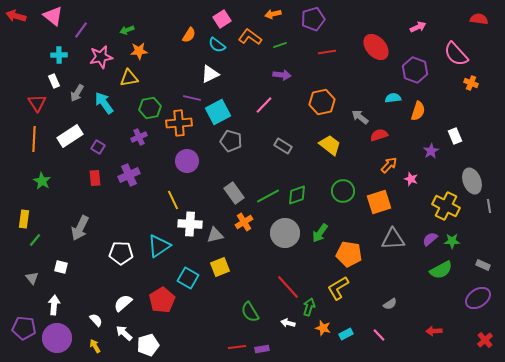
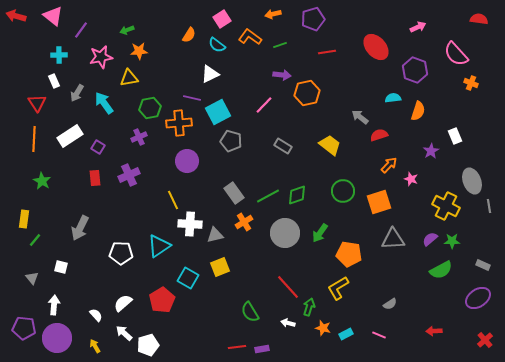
orange hexagon at (322, 102): moved 15 px left, 9 px up
white semicircle at (96, 320): moved 5 px up
pink line at (379, 335): rotated 24 degrees counterclockwise
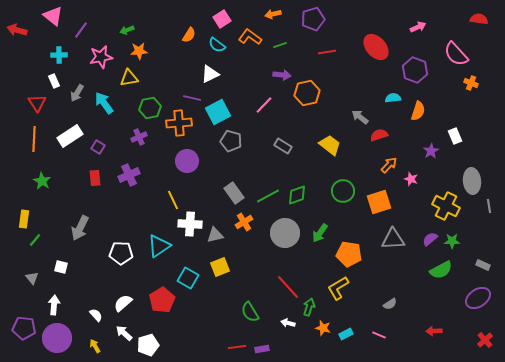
red arrow at (16, 16): moved 1 px right, 14 px down
gray ellipse at (472, 181): rotated 15 degrees clockwise
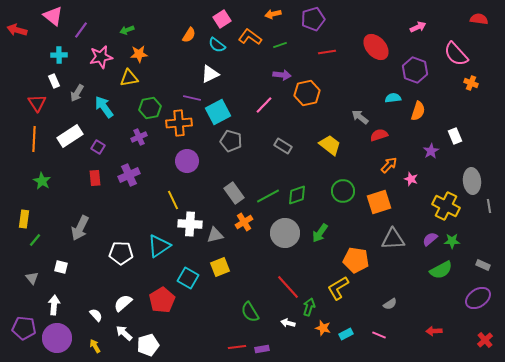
orange star at (139, 51): moved 3 px down
cyan arrow at (104, 103): moved 4 px down
orange pentagon at (349, 254): moved 7 px right, 6 px down
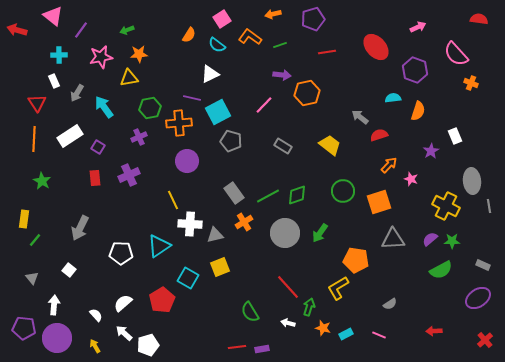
white square at (61, 267): moved 8 px right, 3 px down; rotated 24 degrees clockwise
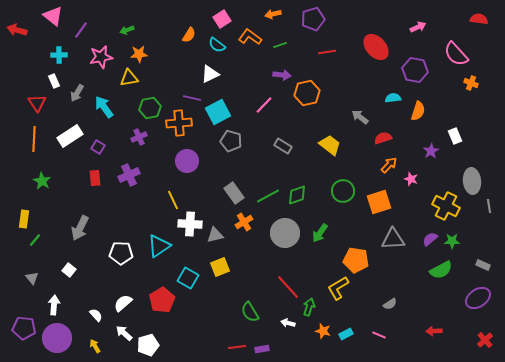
purple hexagon at (415, 70): rotated 10 degrees counterclockwise
red semicircle at (379, 135): moved 4 px right, 3 px down
orange star at (323, 328): moved 3 px down
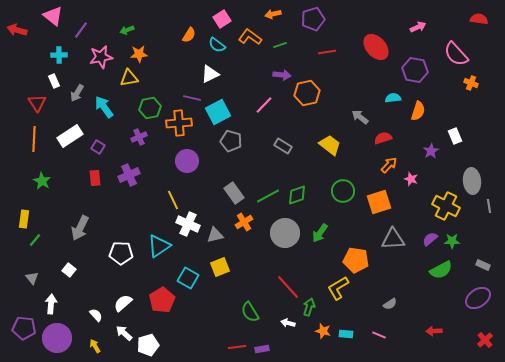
white cross at (190, 224): moved 2 px left; rotated 20 degrees clockwise
white arrow at (54, 305): moved 3 px left, 1 px up
cyan rectangle at (346, 334): rotated 32 degrees clockwise
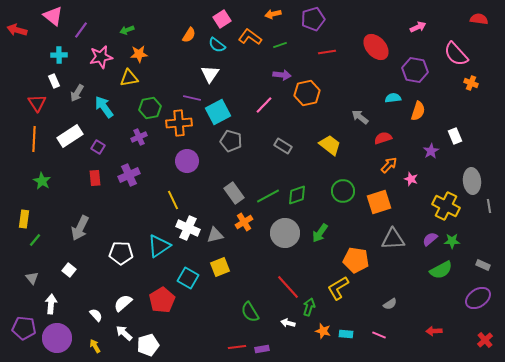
white triangle at (210, 74): rotated 30 degrees counterclockwise
white cross at (188, 224): moved 4 px down
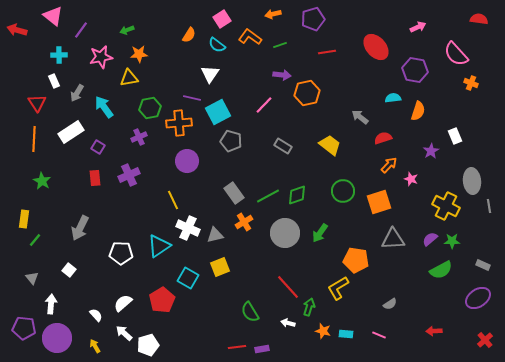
white rectangle at (70, 136): moved 1 px right, 4 px up
